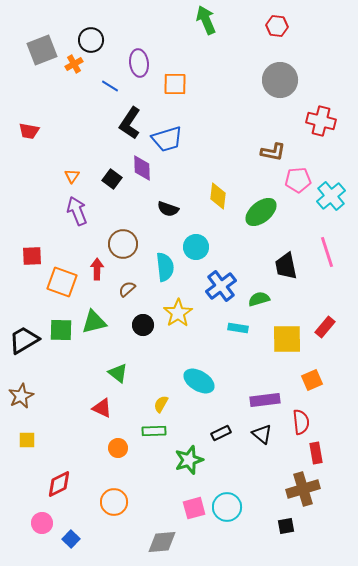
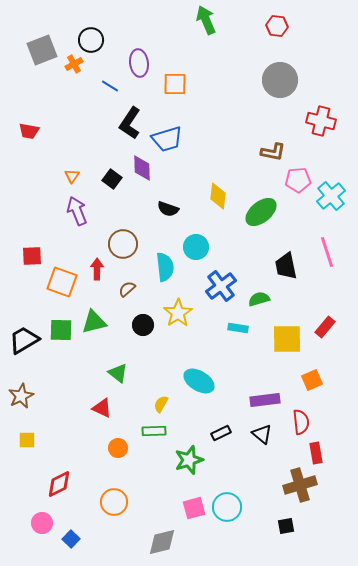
brown cross at (303, 489): moved 3 px left, 4 px up
gray diamond at (162, 542): rotated 8 degrees counterclockwise
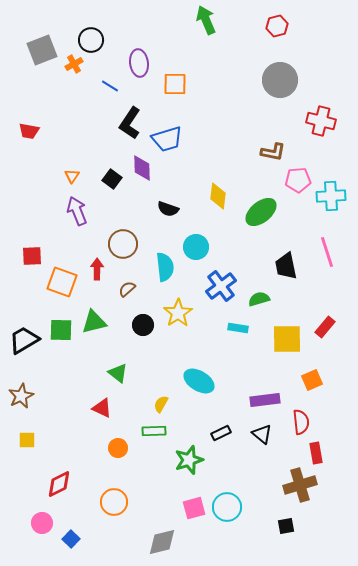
red hexagon at (277, 26): rotated 20 degrees counterclockwise
cyan cross at (331, 196): rotated 36 degrees clockwise
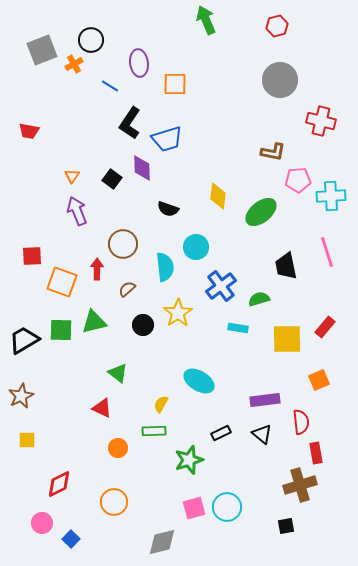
orange square at (312, 380): moved 7 px right
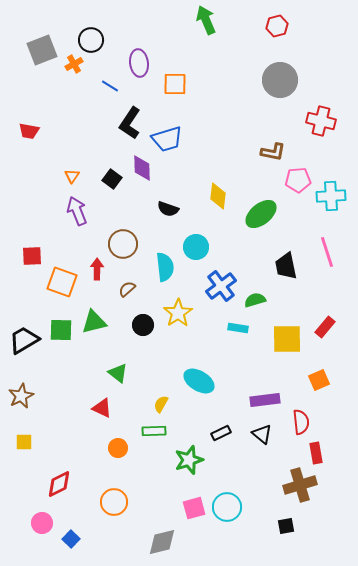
green ellipse at (261, 212): moved 2 px down
green semicircle at (259, 299): moved 4 px left, 1 px down
yellow square at (27, 440): moved 3 px left, 2 px down
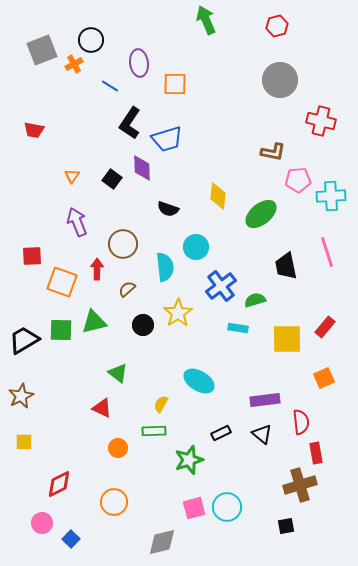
red trapezoid at (29, 131): moved 5 px right, 1 px up
purple arrow at (77, 211): moved 11 px down
orange square at (319, 380): moved 5 px right, 2 px up
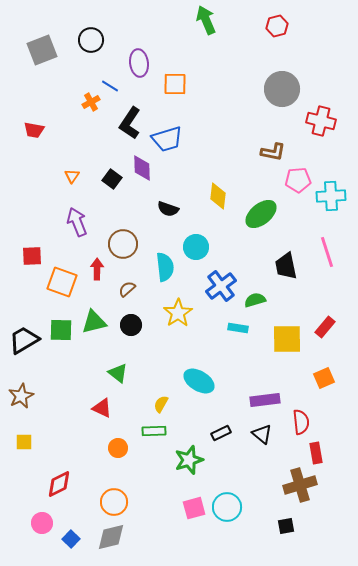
orange cross at (74, 64): moved 17 px right, 38 px down
gray circle at (280, 80): moved 2 px right, 9 px down
black circle at (143, 325): moved 12 px left
gray diamond at (162, 542): moved 51 px left, 5 px up
